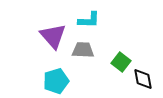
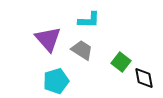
purple triangle: moved 5 px left, 3 px down
gray trapezoid: moved 1 px left; rotated 30 degrees clockwise
black diamond: moved 1 px right, 1 px up
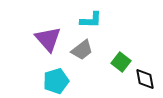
cyan L-shape: moved 2 px right
gray trapezoid: rotated 110 degrees clockwise
black diamond: moved 1 px right, 1 px down
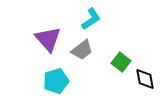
cyan L-shape: moved 1 px up; rotated 35 degrees counterclockwise
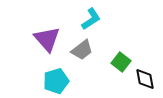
purple triangle: moved 1 px left
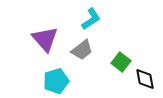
purple triangle: moved 2 px left
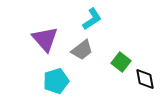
cyan L-shape: moved 1 px right
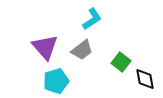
purple triangle: moved 8 px down
